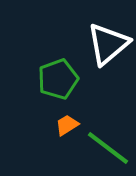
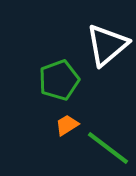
white triangle: moved 1 px left, 1 px down
green pentagon: moved 1 px right, 1 px down
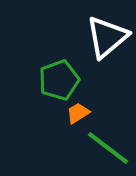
white triangle: moved 8 px up
orange trapezoid: moved 11 px right, 12 px up
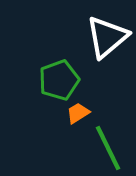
green line: rotated 27 degrees clockwise
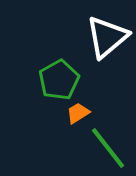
green pentagon: rotated 9 degrees counterclockwise
green line: rotated 12 degrees counterclockwise
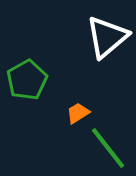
green pentagon: moved 32 px left
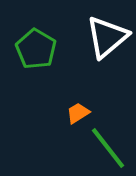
green pentagon: moved 9 px right, 31 px up; rotated 12 degrees counterclockwise
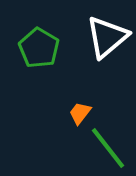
green pentagon: moved 3 px right, 1 px up
orange trapezoid: moved 2 px right; rotated 20 degrees counterclockwise
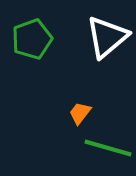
green pentagon: moved 7 px left, 9 px up; rotated 21 degrees clockwise
green line: rotated 36 degrees counterclockwise
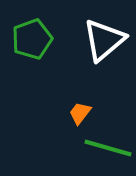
white triangle: moved 3 px left, 3 px down
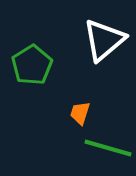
green pentagon: moved 26 px down; rotated 12 degrees counterclockwise
orange trapezoid: rotated 20 degrees counterclockwise
